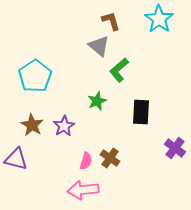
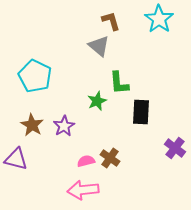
green L-shape: moved 13 px down; rotated 55 degrees counterclockwise
cyan pentagon: rotated 12 degrees counterclockwise
pink semicircle: rotated 120 degrees counterclockwise
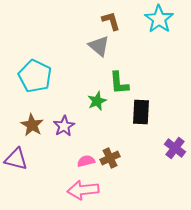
brown cross: rotated 30 degrees clockwise
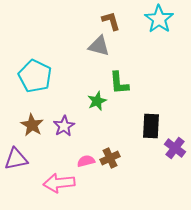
gray triangle: rotated 25 degrees counterclockwise
black rectangle: moved 10 px right, 14 px down
purple triangle: rotated 25 degrees counterclockwise
pink arrow: moved 24 px left, 7 px up
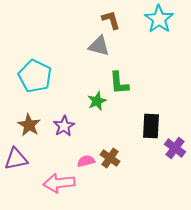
brown L-shape: moved 1 px up
brown star: moved 3 px left
brown cross: rotated 30 degrees counterclockwise
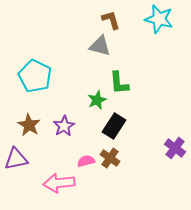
cyan star: rotated 20 degrees counterclockwise
gray triangle: moved 1 px right
green star: moved 1 px up
black rectangle: moved 37 px left; rotated 30 degrees clockwise
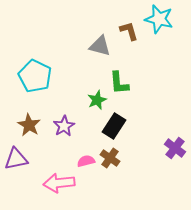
brown L-shape: moved 18 px right, 11 px down
